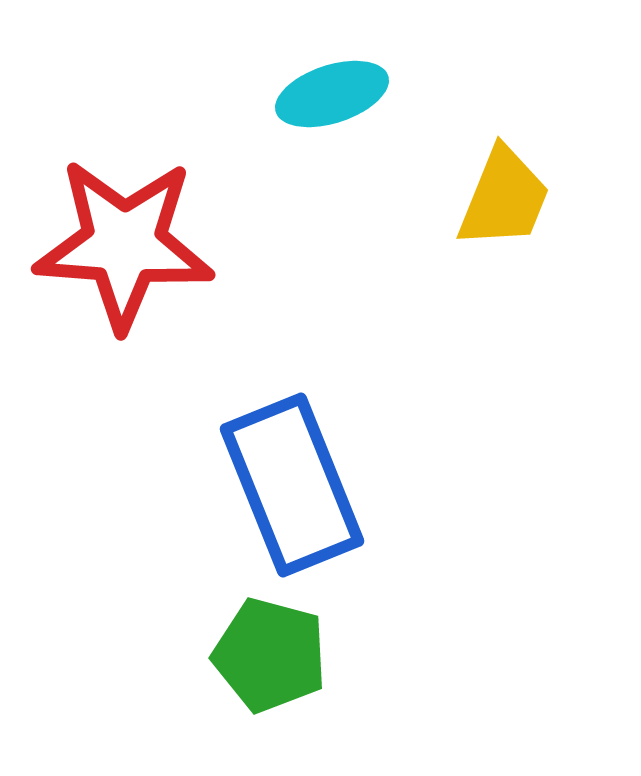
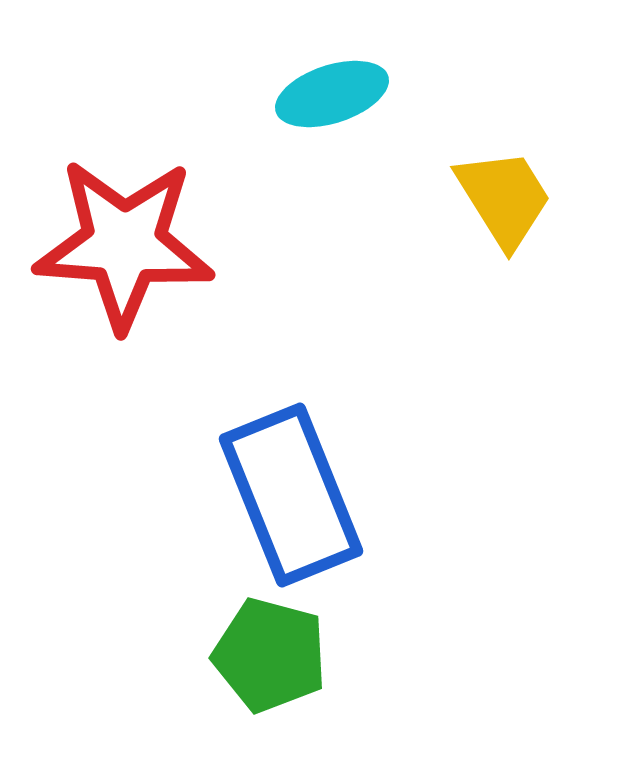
yellow trapezoid: rotated 54 degrees counterclockwise
blue rectangle: moved 1 px left, 10 px down
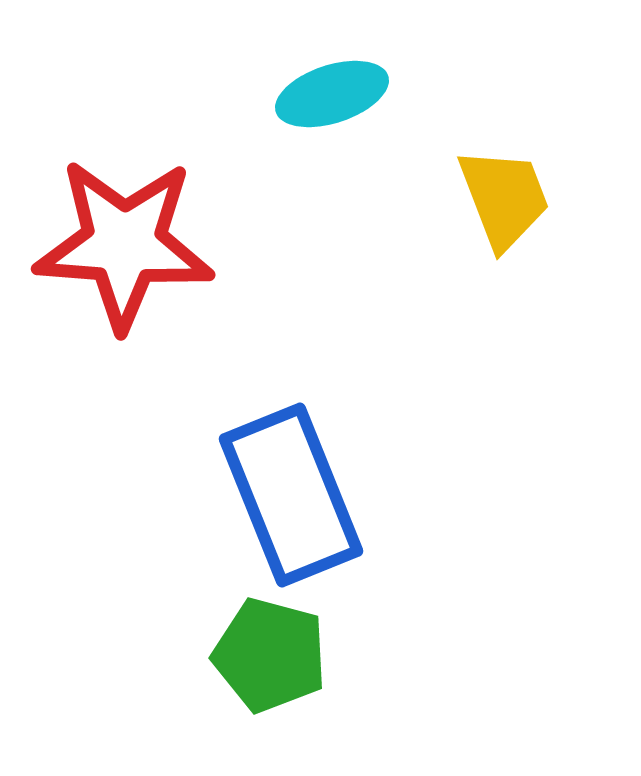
yellow trapezoid: rotated 11 degrees clockwise
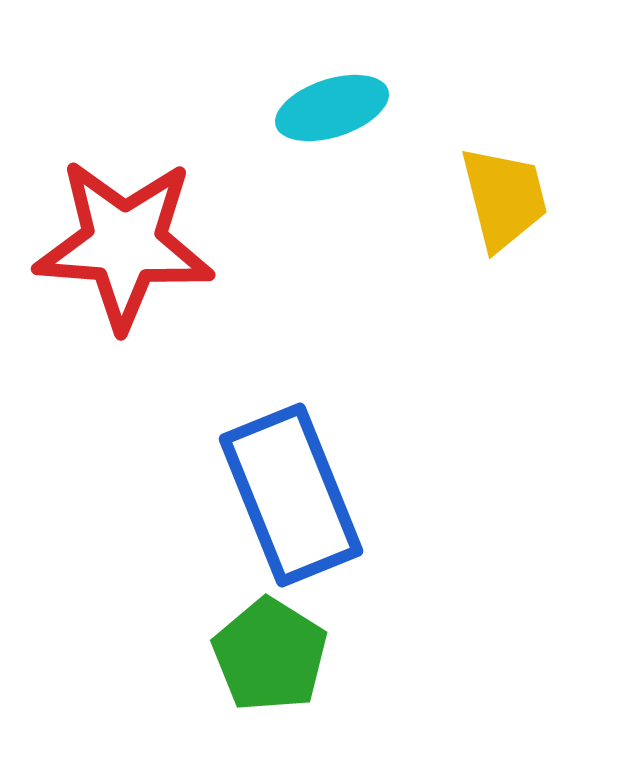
cyan ellipse: moved 14 px down
yellow trapezoid: rotated 7 degrees clockwise
green pentagon: rotated 17 degrees clockwise
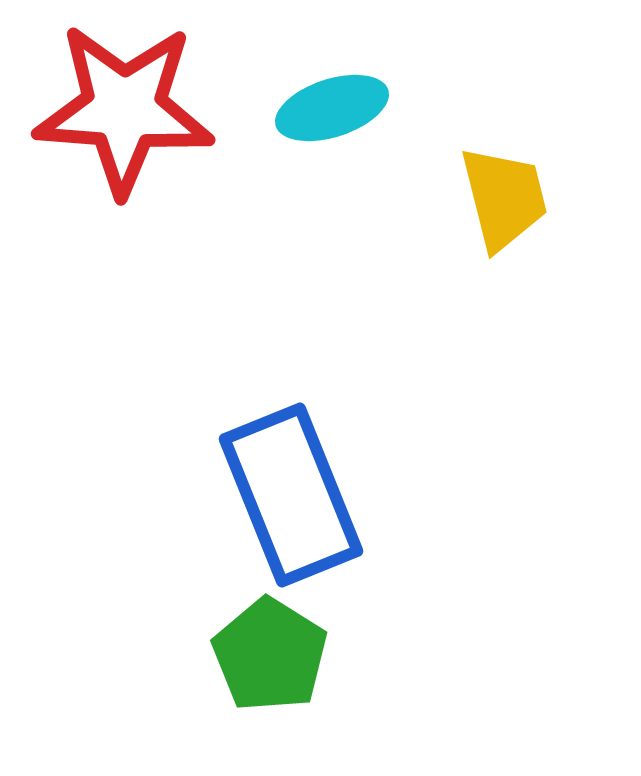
red star: moved 135 px up
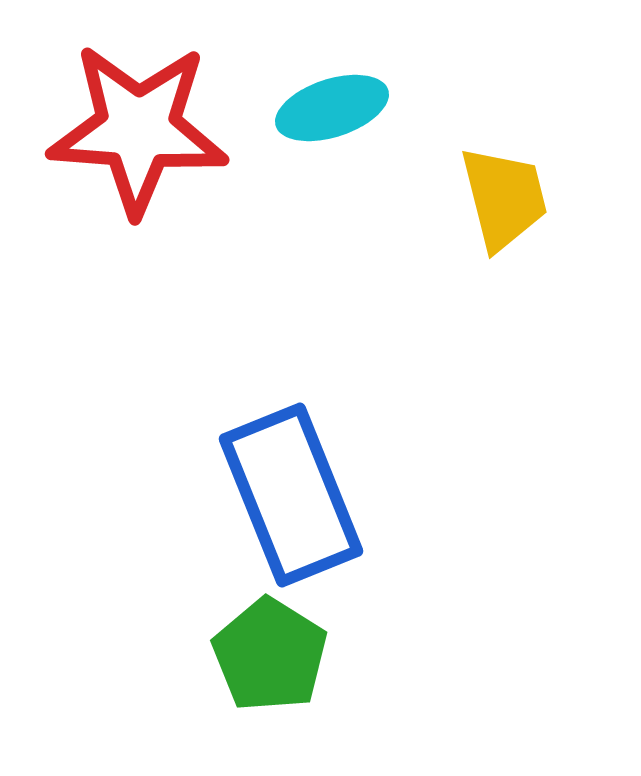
red star: moved 14 px right, 20 px down
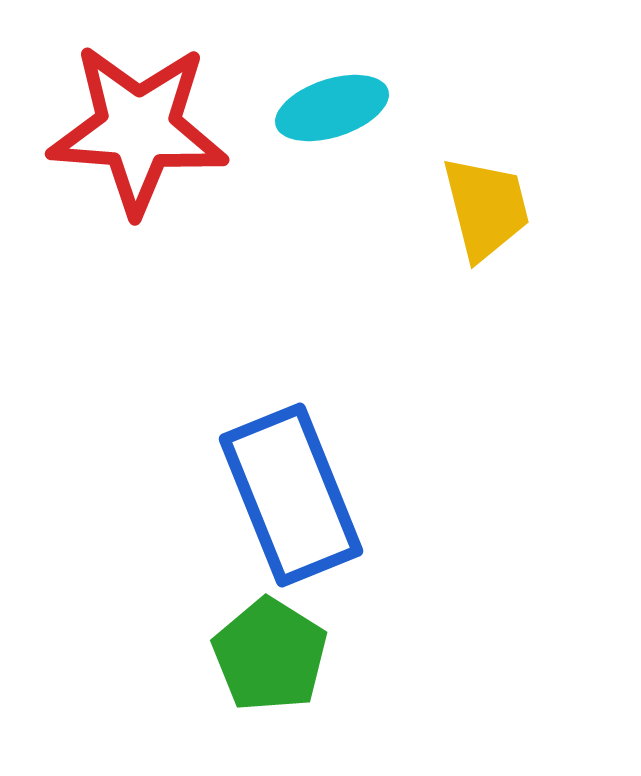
yellow trapezoid: moved 18 px left, 10 px down
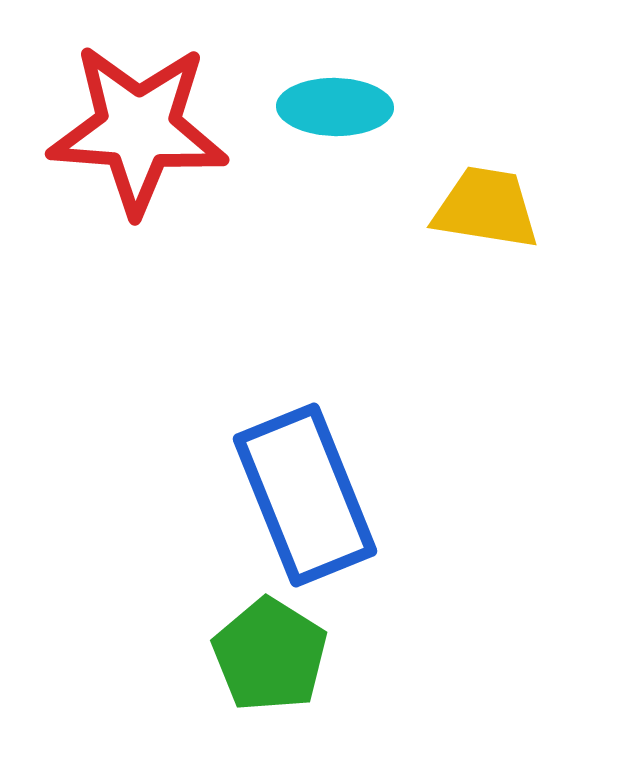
cyan ellipse: moved 3 px right, 1 px up; rotated 19 degrees clockwise
yellow trapezoid: rotated 67 degrees counterclockwise
blue rectangle: moved 14 px right
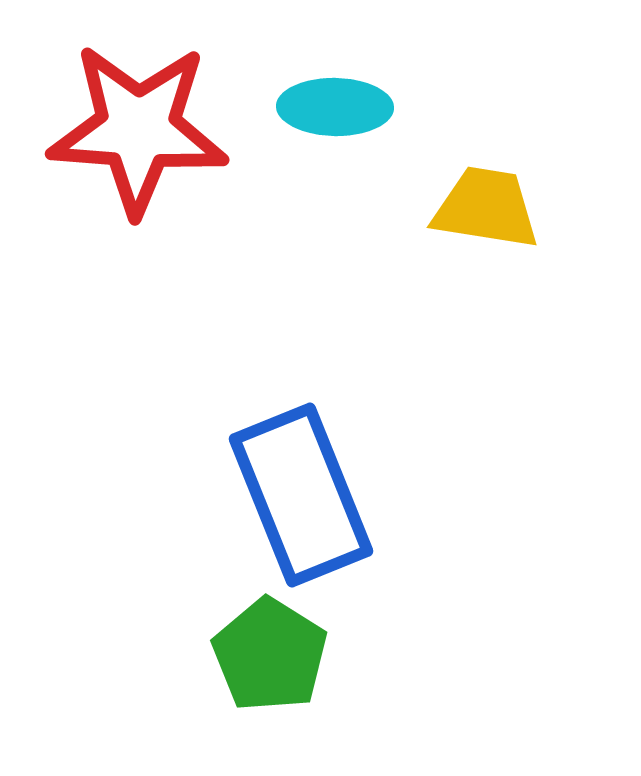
blue rectangle: moved 4 px left
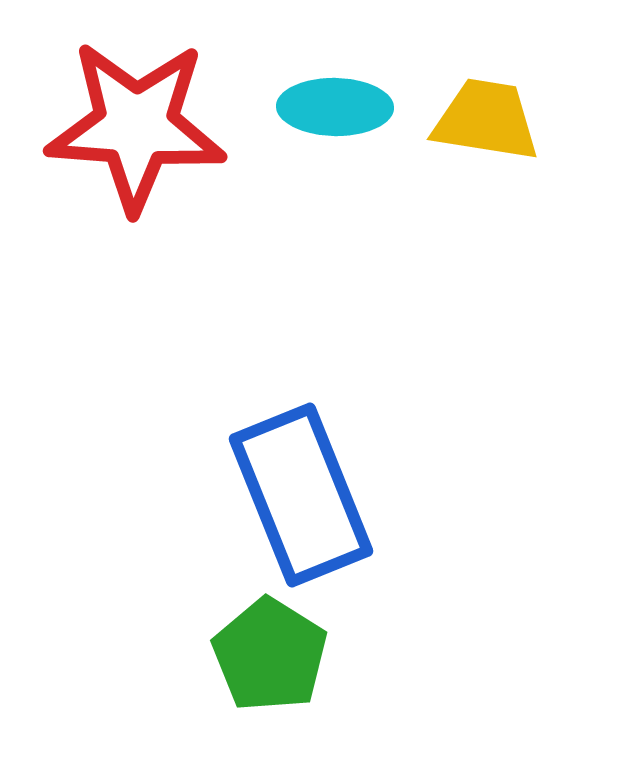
red star: moved 2 px left, 3 px up
yellow trapezoid: moved 88 px up
